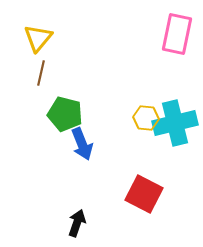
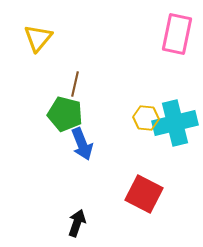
brown line: moved 34 px right, 11 px down
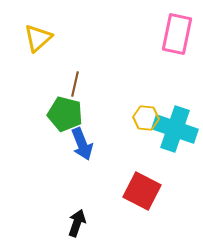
yellow triangle: rotated 8 degrees clockwise
cyan cross: moved 6 px down; rotated 33 degrees clockwise
red square: moved 2 px left, 3 px up
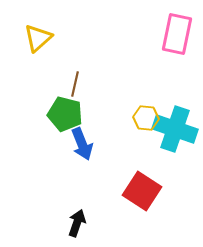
red square: rotated 6 degrees clockwise
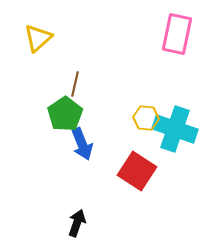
green pentagon: rotated 24 degrees clockwise
red square: moved 5 px left, 20 px up
